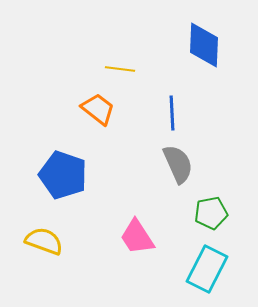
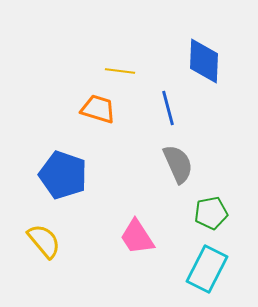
blue diamond: moved 16 px down
yellow line: moved 2 px down
orange trapezoid: rotated 21 degrees counterclockwise
blue line: moved 4 px left, 5 px up; rotated 12 degrees counterclockwise
yellow semicircle: rotated 30 degrees clockwise
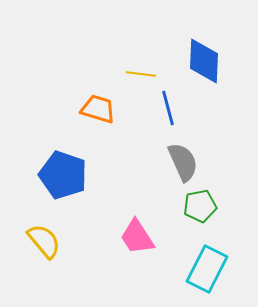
yellow line: moved 21 px right, 3 px down
gray semicircle: moved 5 px right, 2 px up
green pentagon: moved 11 px left, 7 px up
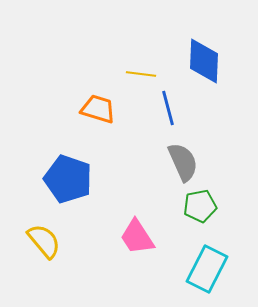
blue pentagon: moved 5 px right, 4 px down
